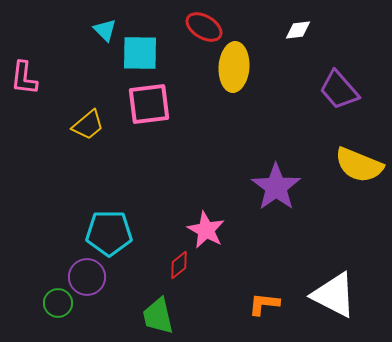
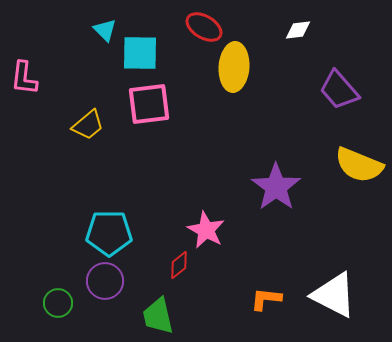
purple circle: moved 18 px right, 4 px down
orange L-shape: moved 2 px right, 5 px up
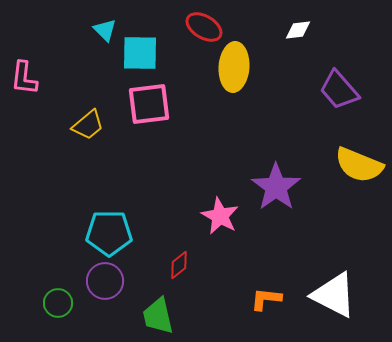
pink star: moved 14 px right, 14 px up
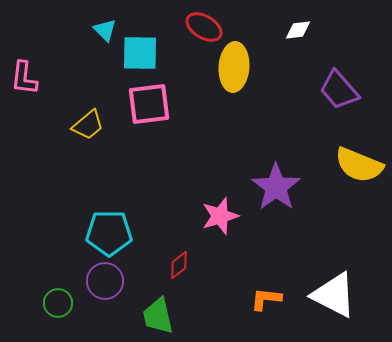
pink star: rotated 27 degrees clockwise
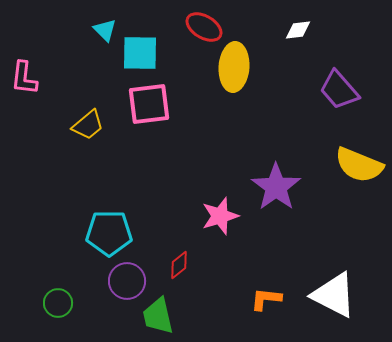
purple circle: moved 22 px right
